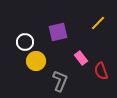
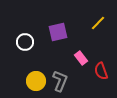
yellow circle: moved 20 px down
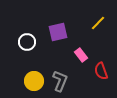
white circle: moved 2 px right
pink rectangle: moved 3 px up
yellow circle: moved 2 px left
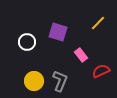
purple square: rotated 30 degrees clockwise
red semicircle: rotated 84 degrees clockwise
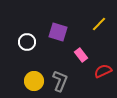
yellow line: moved 1 px right, 1 px down
red semicircle: moved 2 px right
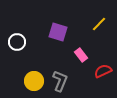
white circle: moved 10 px left
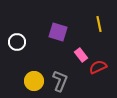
yellow line: rotated 56 degrees counterclockwise
red semicircle: moved 5 px left, 4 px up
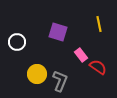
red semicircle: rotated 60 degrees clockwise
yellow circle: moved 3 px right, 7 px up
